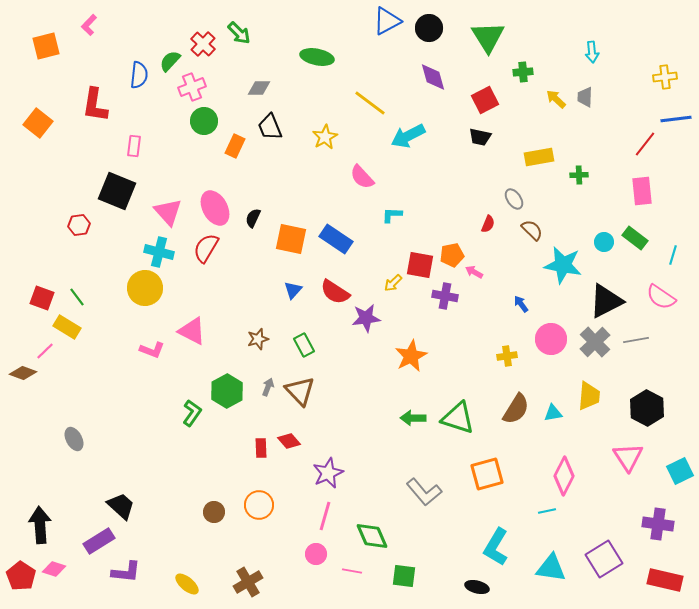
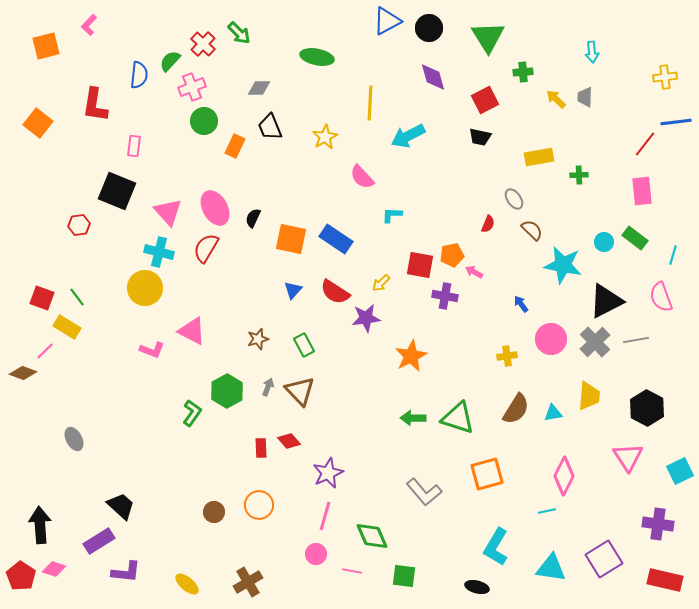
yellow line at (370, 103): rotated 56 degrees clockwise
blue line at (676, 119): moved 3 px down
yellow arrow at (393, 283): moved 12 px left
pink semicircle at (661, 297): rotated 36 degrees clockwise
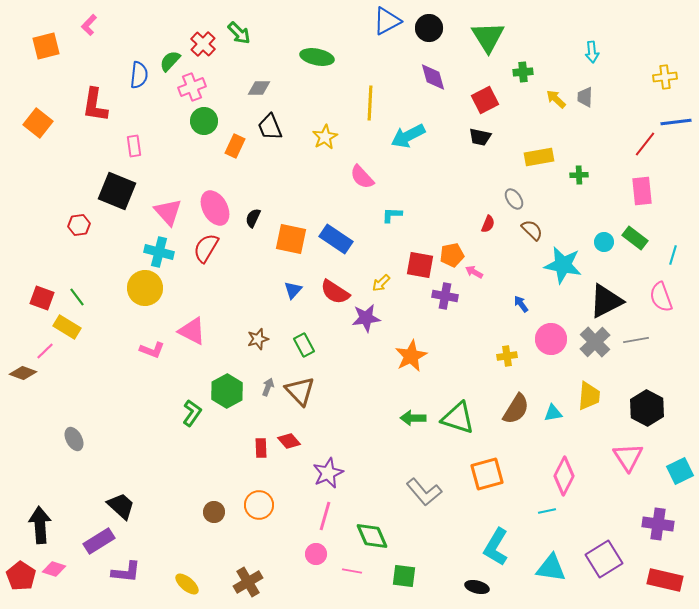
pink rectangle at (134, 146): rotated 15 degrees counterclockwise
